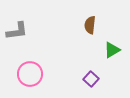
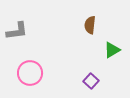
pink circle: moved 1 px up
purple square: moved 2 px down
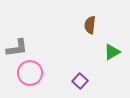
gray L-shape: moved 17 px down
green triangle: moved 2 px down
purple square: moved 11 px left
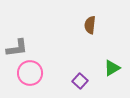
green triangle: moved 16 px down
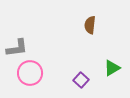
purple square: moved 1 px right, 1 px up
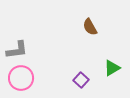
brown semicircle: moved 2 px down; rotated 36 degrees counterclockwise
gray L-shape: moved 2 px down
pink circle: moved 9 px left, 5 px down
